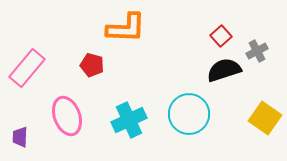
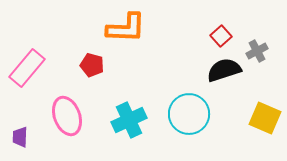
yellow square: rotated 12 degrees counterclockwise
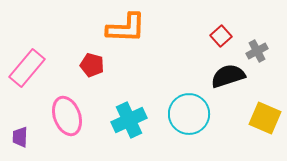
black semicircle: moved 4 px right, 6 px down
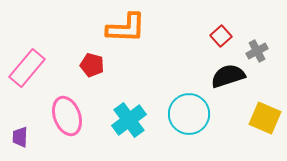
cyan cross: rotated 12 degrees counterclockwise
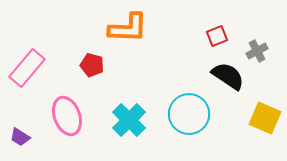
orange L-shape: moved 2 px right
red square: moved 4 px left; rotated 20 degrees clockwise
black semicircle: rotated 52 degrees clockwise
cyan cross: rotated 8 degrees counterclockwise
purple trapezoid: rotated 60 degrees counterclockwise
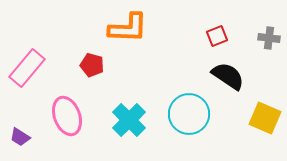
gray cross: moved 12 px right, 13 px up; rotated 35 degrees clockwise
